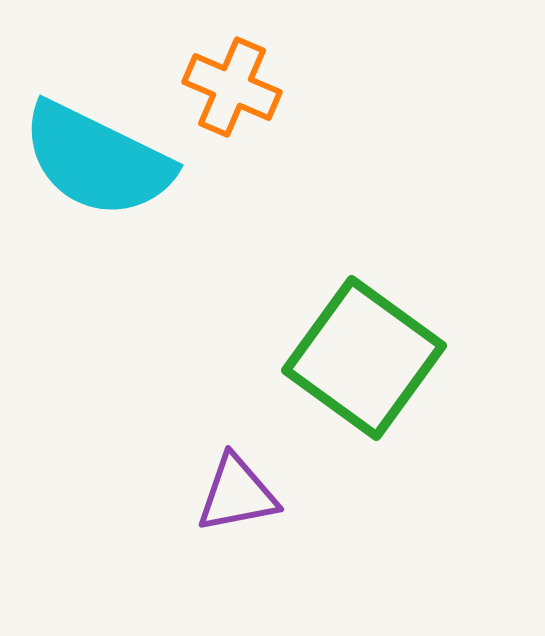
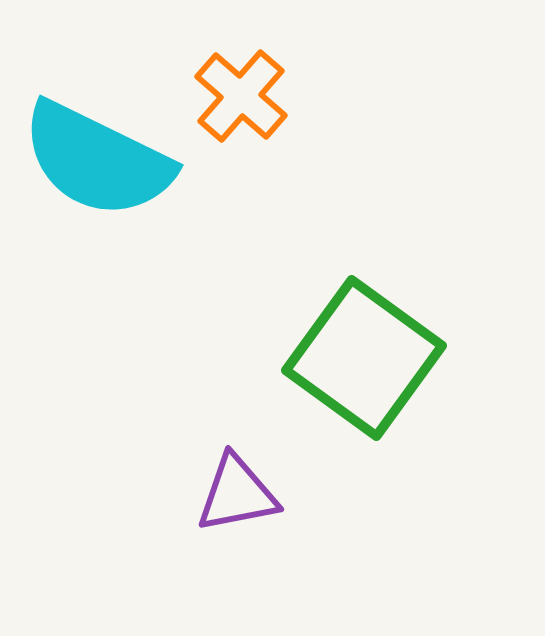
orange cross: moved 9 px right, 9 px down; rotated 18 degrees clockwise
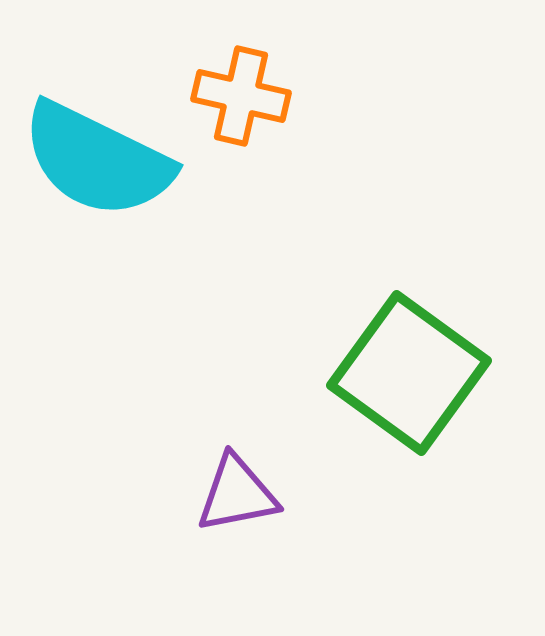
orange cross: rotated 28 degrees counterclockwise
green square: moved 45 px right, 15 px down
